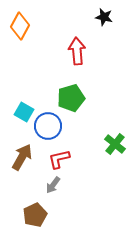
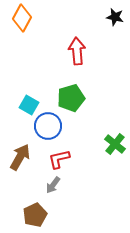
black star: moved 11 px right
orange diamond: moved 2 px right, 8 px up
cyan square: moved 5 px right, 7 px up
brown arrow: moved 2 px left
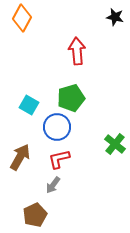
blue circle: moved 9 px right, 1 px down
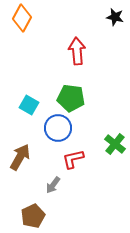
green pentagon: rotated 24 degrees clockwise
blue circle: moved 1 px right, 1 px down
red L-shape: moved 14 px right
brown pentagon: moved 2 px left, 1 px down
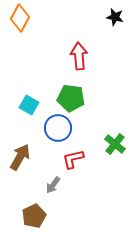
orange diamond: moved 2 px left
red arrow: moved 2 px right, 5 px down
brown pentagon: moved 1 px right
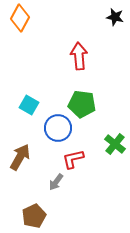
green pentagon: moved 11 px right, 6 px down
gray arrow: moved 3 px right, 3 px up
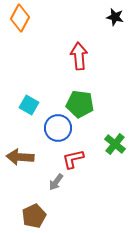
green pentagon: moved 2 px left
brown arrow: rotated 116 degrees counterclockwise
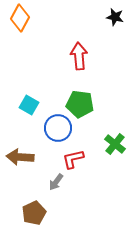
brown pentagon: moved 3 px up
